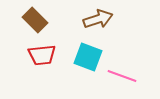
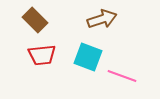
brown arrow: moved 4 px right
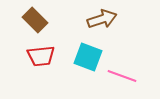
red trapezoid: moved 1 px left, 1 px down
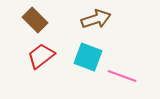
brown arrow: moved 6 px left
red trapezoid: rotated 148 degrees clockwise
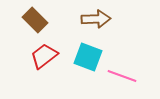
brown arrow: rotated 16 degrees clockwise
red trapezoid: moved 3 px right
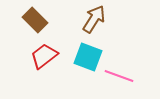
brown arrow: moved 2 px left; rotated 56 degrees counterclockwise
pink line: moved 3 px left
